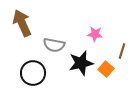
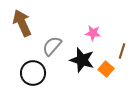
pink star: moved 2 px left, 1 px up
gray semicircle: moved 2 px left, 1 px down; rotated 120 degrees clockwise
black star: moved 1 px right, 3 px up; rotated 30 degrees clockwise
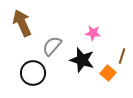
brown line: moved 5 px down
orange square: moved 2 px right, 4 px down
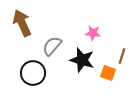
orange square: rotated 21 degrees counterclockwise
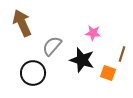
brown line: moved 2 px up
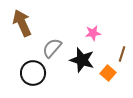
pink star: rotated 14 degrees counterclockwise
gray semicircle: moved 2 px down
orange square: rotated 21 degrees clockwise
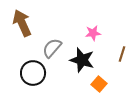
orange square: moved 9 px left, 11 px down
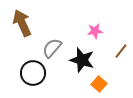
pink star: moved 2 px right, 2 px up
brown line: moved 1 px left, 3 px up; rotated 21 degrees clockwise
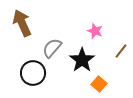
pink star: rotated 28 degrees clockwise
black star: rotated 20 degrees clockwise
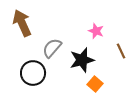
pink star: moved 1 px right
brown line: rotated 63 degrees counterclockwise
black star: rotated 20 degrees clockwise
orange square: moved 4 px left
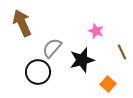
brown line: moved 1 px right, 1 px down
black circle: moved 5 px right, 1 px up
orange square: moved 13 px right
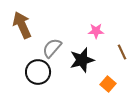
brown arrow: moved 2 px down
pink star: rotated 21 degrees counterclockwise
